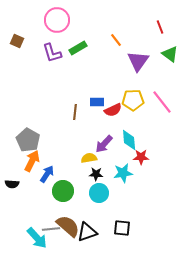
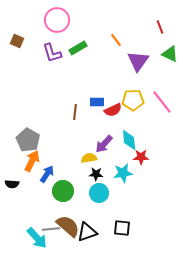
green triangle: rotated 12 degrees counterclockwise
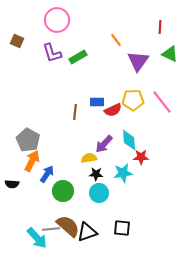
red line: rotated 24 degrees clockwise
green rectangle: moved 9 px down
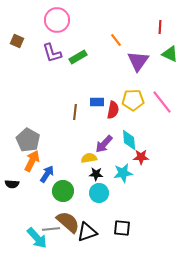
red semicircle: rotated 54 degrees counterclockwise
brown semicircle: moved 4 px up
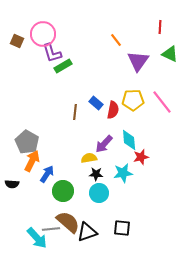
pink circle: moved 14 px left, 14 px down
green rectangle: moved 15 px left, 9 px down
blue rectangle: moved 1 px left, 1 px down; rotated 40 degrees clockwise
gray pentagon: moved 1 px left, 2 px down
red star: rotated 14 degrees counterclockwise
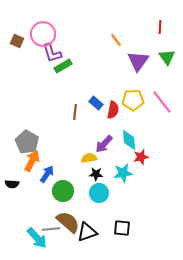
green triangle: moved 3 px left, 3 px down; rotated 30 degrees clockwise
